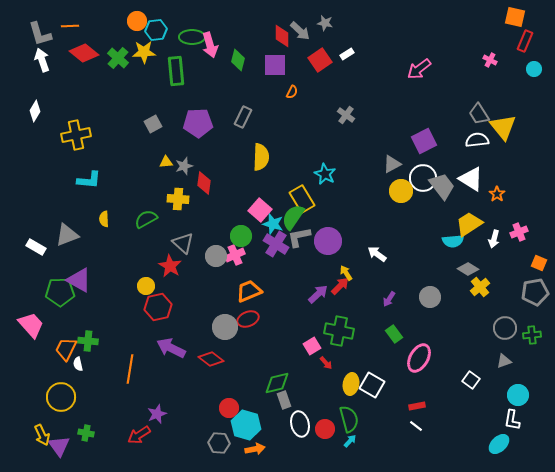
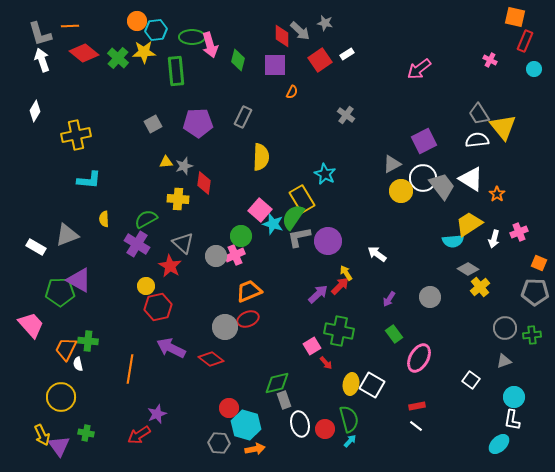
purple cross at (276, 244): moved 139 px left
gray pentagon at (535, 292): rotated 12 degrees clockwise
cyan circle at (518, 395): moved 4 px left, 2 px down
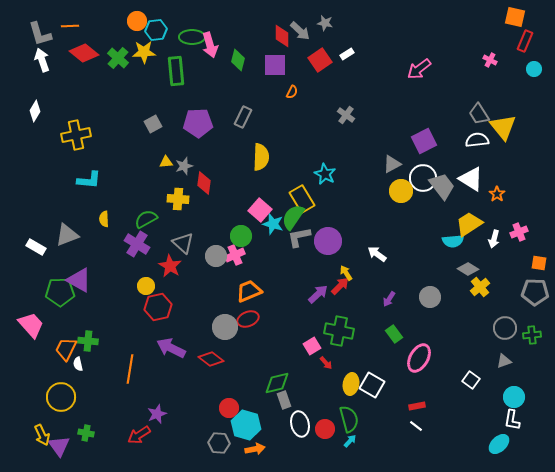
orange square at (539, 263): rotated 14 degrees counterclockwise
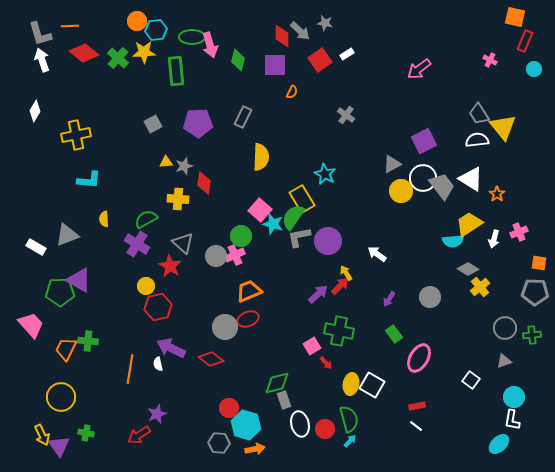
white semicircle at (78, 364): moved 80 px right
